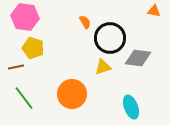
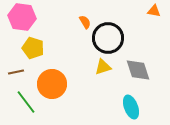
pink hexagon: moved 3 px left
black circle: moved 2 px left
gray diamond: moved 12 px down; rotated 64 degrees clockwise
brown line: moved 5 px down
orange circle: moved 20 px left, 10 px up
green line: moved 2 px right, 4 px down
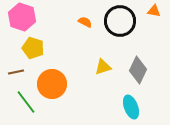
pink hexagon: rotated 12 degrees clockwise
orange semicircle: rotated 32 degrees counterclockwise
black circle: moved 12 px right, 17 px up
gray diamond: rotated 44 degrees clockwise
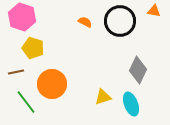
yellow triangle: moved 30 px down
cyan ellipse: moved 3 px up
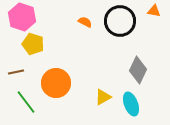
yellow pentagon: moved 4 px up
orange circle: moved 4 px right, 1 px up
yellow triangle: rotated 12 degrees counterclockwise
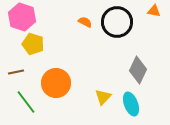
black circle: moved 3 px left, 1 px down
yellow triangle: rotated 18 degrees counterclockwise
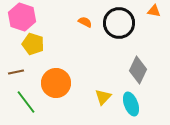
black circle: moved 2 px right, 1 px down
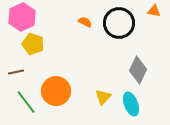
pink hexagon: rotated 16 degrees clockwise
orange circle: moved 8 px down
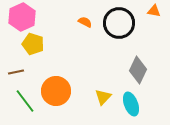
green line: moved 1 px left, 1 px up
